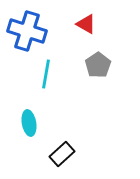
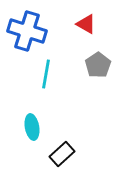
cyan ellipse: moved 3 px right, 4 px down
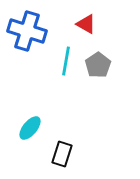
cyan line: moved 20 px right, 13 px up
cyan ellipse: moved 2 px left, 1 px down; rotated 50 degrees clockwise
black rectangle: rotated 30 degrees counterclockwise
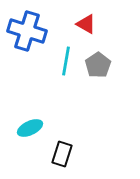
cyan ellipse: rotated 25 degrees clockwise
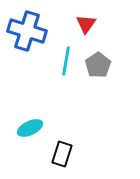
red triangle: rotated 35 degrees clockwise
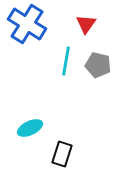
blue cross: moved 7 px up; rotated 15 degrees clockwise
gray pentagon: rotated 25 degrees counterclockwise
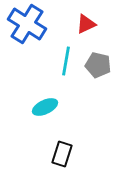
red triangle: rotated 30 degrees clockwise
cyan ellipse: moved 15 px right, 21 px up
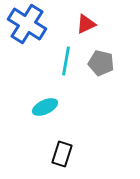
gray pentagon: moved 3 px right, 2 px up
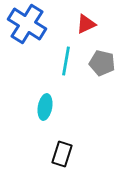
gray pentagon: moved 1 px right
cyan ellipse: rotated 55 degrees counterclockwise
